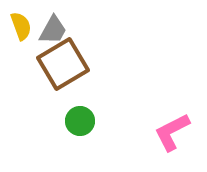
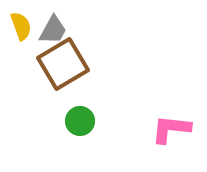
pink L-shape: moved 1 px left, 3 px up; rotated 33 degrees clockwise
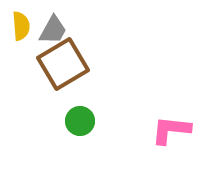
yellow semicircle: rotated 16 degrees clockwise
pink L-shape: moved 1 px down
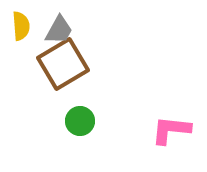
gray trapezoid: moved 6 px right
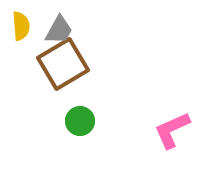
pink L-shape: moved 1 px right; rotated 30 degrees counterclockwise
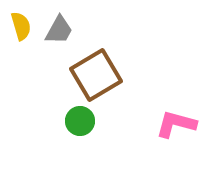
yellow semicircle: rotated 12 degrees counterclockwise
brown square: moved 33 px right, 11 px down
pink L-shape: moved 4 px right, 6 px up; rotated 39 degrees clockwise
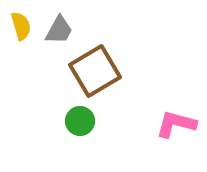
brown square: moved 1 px left, 4 px up
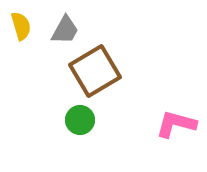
gray trapezoid: moved 6 px right
green circle: moved 1 px up
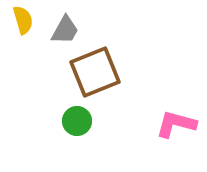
yellow semicircle: moved 2 px right, 6 px up
brown square: moved 1 px down; rotated 9 degrees clockwise
green circle: moved 3 px left, 1 px down
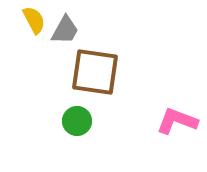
yellow semicircle: moved 11 px right; rotated 12 degrees counterclockwise
brown square: rotated 30 degrees clockwise
pink L-shape: moved 1 px right, 3 px up; rotated 6 degrees clockwise
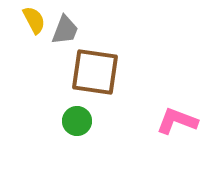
gray trapezoid: rotated 8 degrees counterclockwise
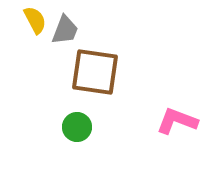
yellow semicircle: moved 1 px right
green circle: moved 6 px down
